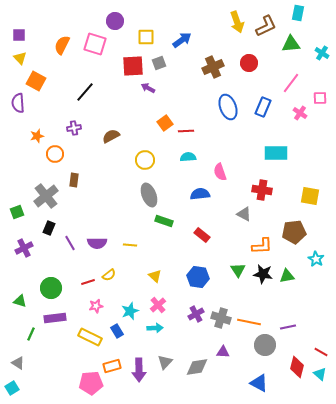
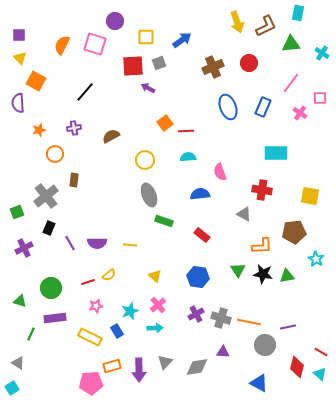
orange star at (37, 136): moved 2 px right, 6 px up
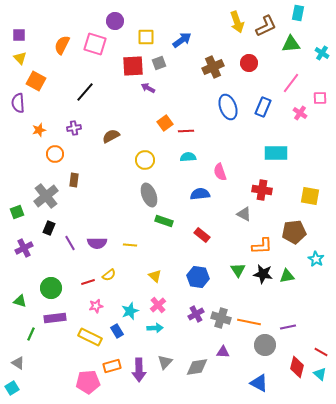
pink pentagon at (91, 383): moved 3 px left, 1 px up
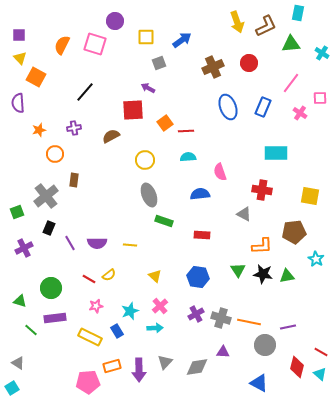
red square at (133, 66): moved 44 px down
orange square at (36, 81): moved 4 px up
red rectangle at (202, 235): rotated 35 degrees counterclockwise
red line at (88, 282): moved 1 px right, 3 px up; rotated 48 degrees clockwise
pink cross at (158, 305): moved 2 px right, 1 px down
green line at (31, 334): moved 4 px up; rotated 72 degrees counterclockwise
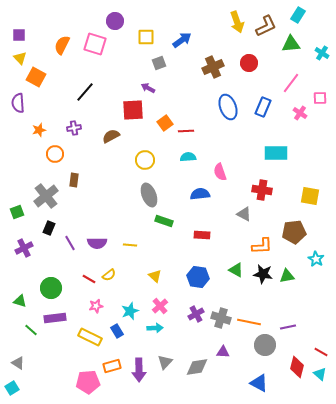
cyan rectangle at (298, 13): moved 2 px down; rotated 21 degrees clockwise
green triangle at (238, 270): moved 2 px left; rotated 28 degrees counterclockwise
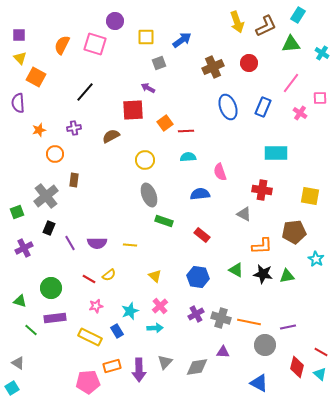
red rectangle at (202, 235): rotated 35 degrees clockwise
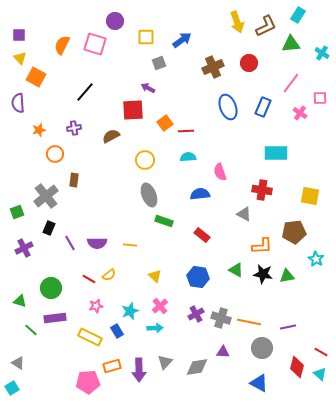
gray circle at (265, 345): moved 3 px left, 3 px down
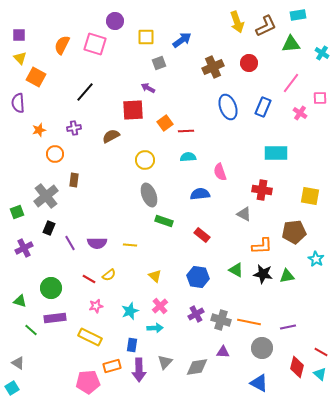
cyan rectangle at (298, 15): rotated 49 degrees clockwise
gray cross at (221, 318): moved 2 px down
blue rectangle at (117, 331): moved 15 px right, 14 px down; rotated 40 degrees clockwise
